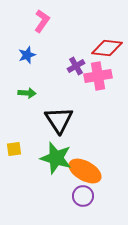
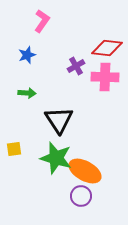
pink cross: moved 7 px right, 1 px down; rotated 12 degrees clockwise
purple circle: moved 2 px left
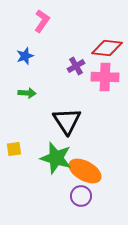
blue star: moved 2 px left, 1 px down
black triangle: moved 8 px right, 1 px down
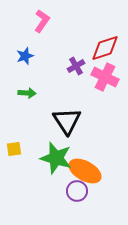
red diamond: moved 2 px left; rotated 24 degrees counterclockwise
pink cross: rotated 24 degrees clockwise
purple circle: moved 4 px left, 5 px up
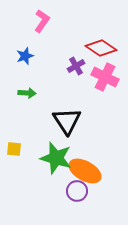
red diamond: moved 4 px left; rotated 52 degrees clockwise
yellow square: rotated 14 degrees clockwise
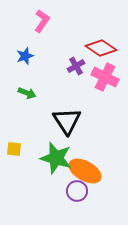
green arrow: rotated 18 degrees clockwise
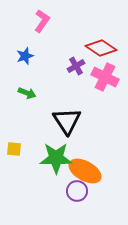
green star: rotated 16 degrees counterclockwise
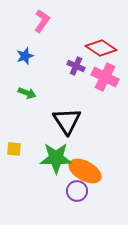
purple cross: rotated 36 degrees counterclockwise
